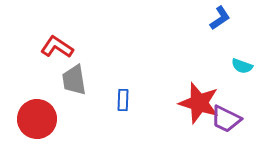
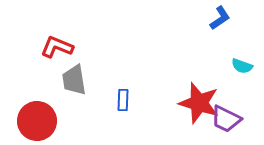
red L-shape: rotated 12 degrees counterclockwise
red circle: moved 2 px down
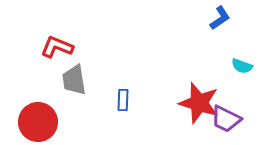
red circle: moved 1 px right, 1 px down
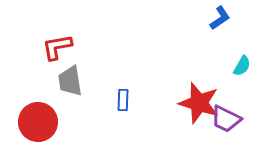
red L-shape: rotated 32 degrees counterclockwise
cyan semicircle: rotated 80 degrees counterclockwise
gray trapezoid: moved 4 px left, 1 px down
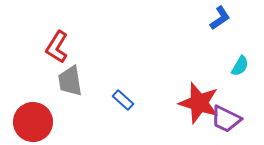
red L-shape: rotated 48 degrees counterclockwise
cyan semicircle: moved 2 px left
blue rectangle: rotated 50 degrees counterclockwise
red circle: moved 5 px left
